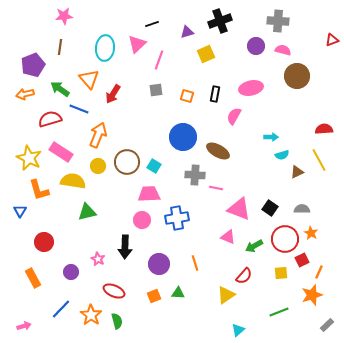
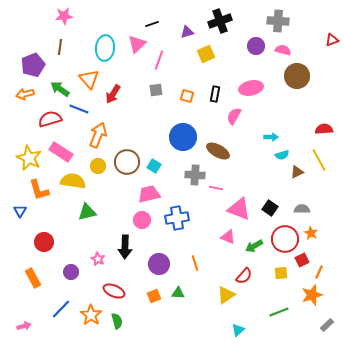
pink trapezoid at (149, 194): rotated 10 degrees counterclockwise
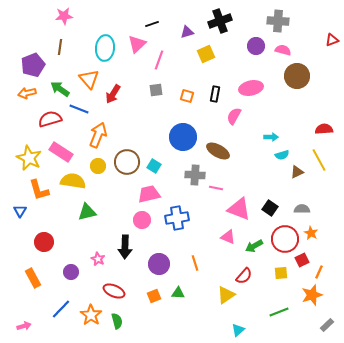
orange arrow at (25, 94): moved 2 px right, 1 px up
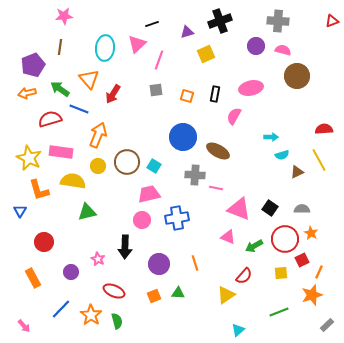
red triangle at (332, 40): moved 19 px up
pink rectangle at (61, 152): rotated 25 degrees counterclockwise
pink arrow at (24, 326): rotated 64 degrees clockwise
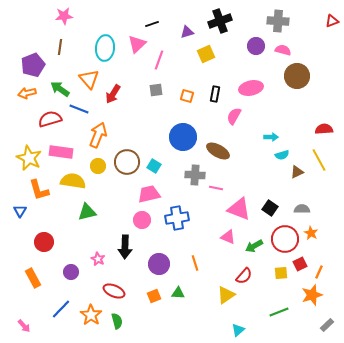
red square at (302, 260): moved 2 px left, 4 px down
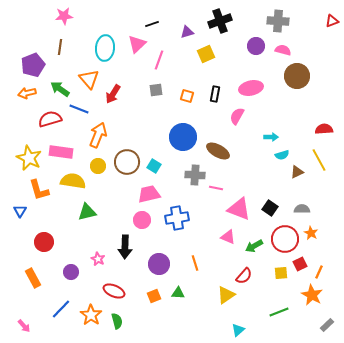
pink semicircle at (234, 116): moved 3 px right
orange star at (312, 295): rotated 25 degrees counterclockwise
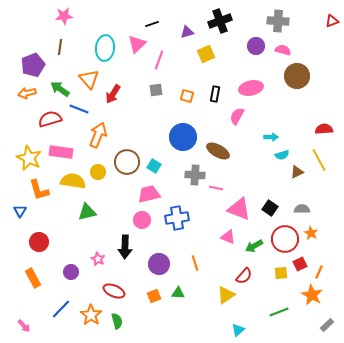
yellow circle at (98, 166): moved 6 px down
red circle at (44, 242): moved 5 px left
